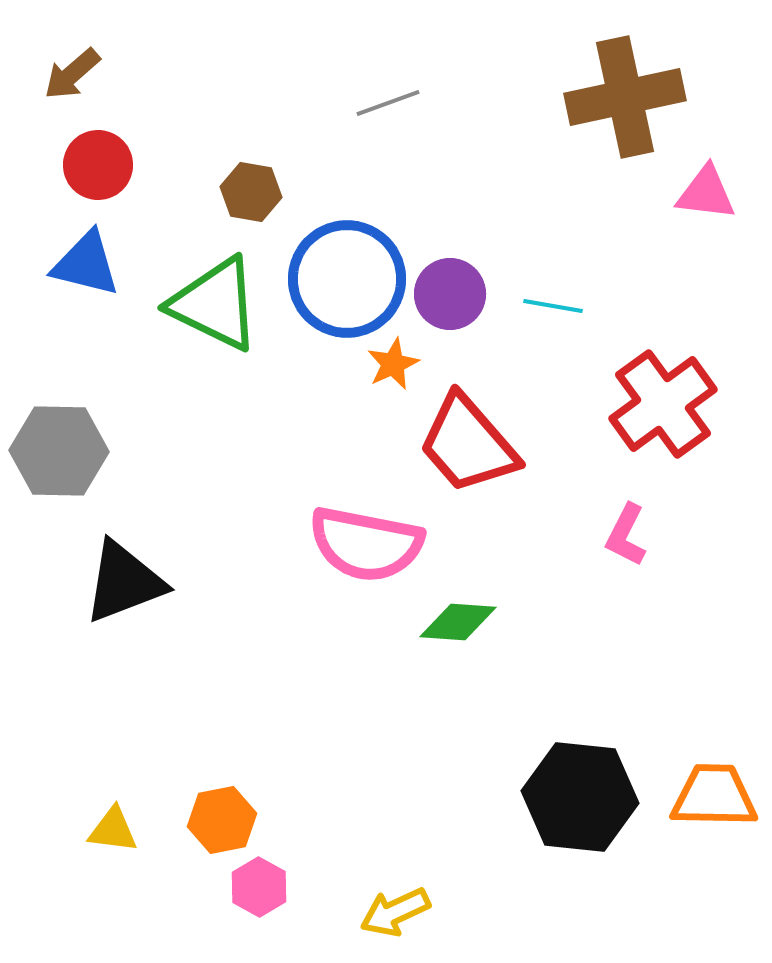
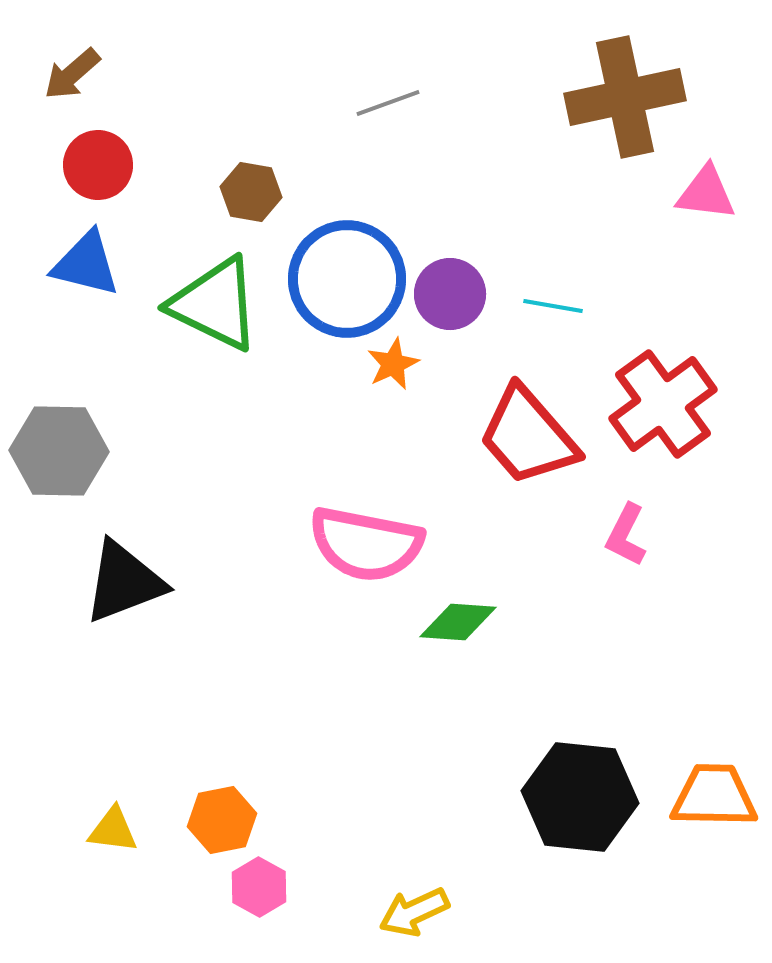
red trapezoid: moved 60 px right, 8 px up
yellow arrow: moved 19 px right
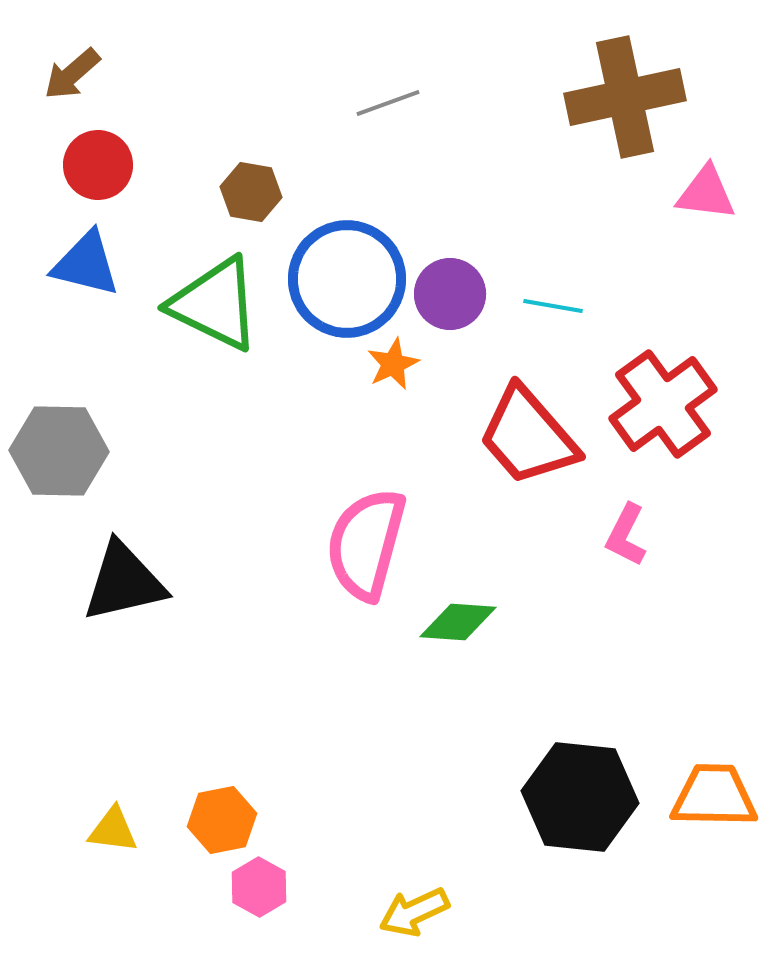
pink semicircle: rotated 94 degrees clockwise
black triangle: rotated 8 degrees clockwise
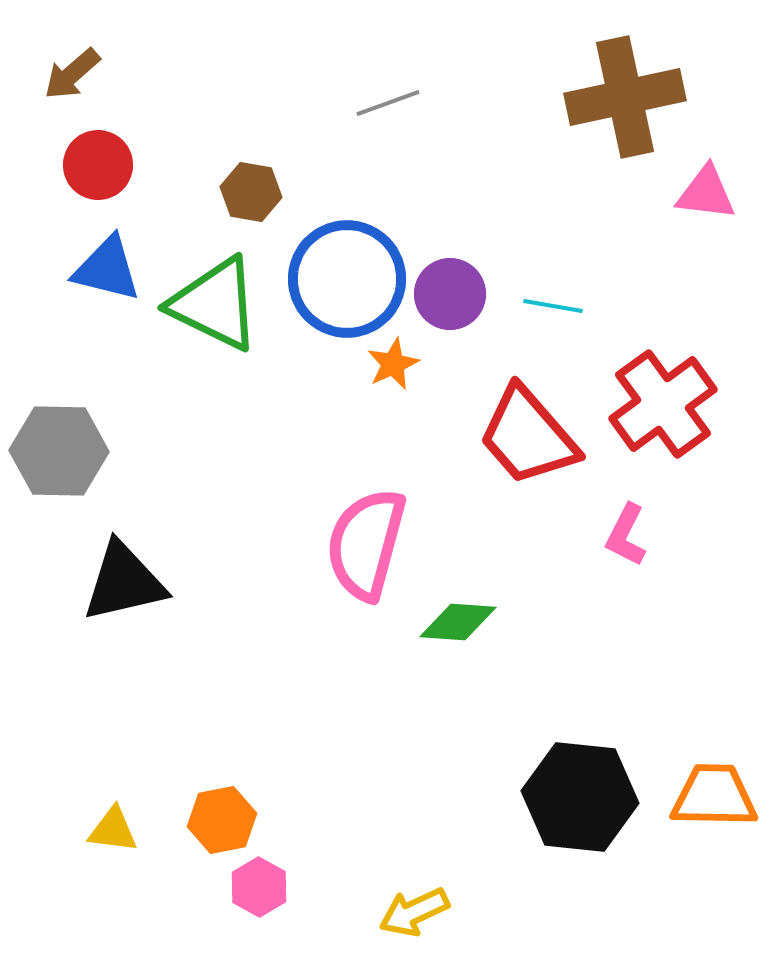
blue triangle: moved 21 px right, 5 px down
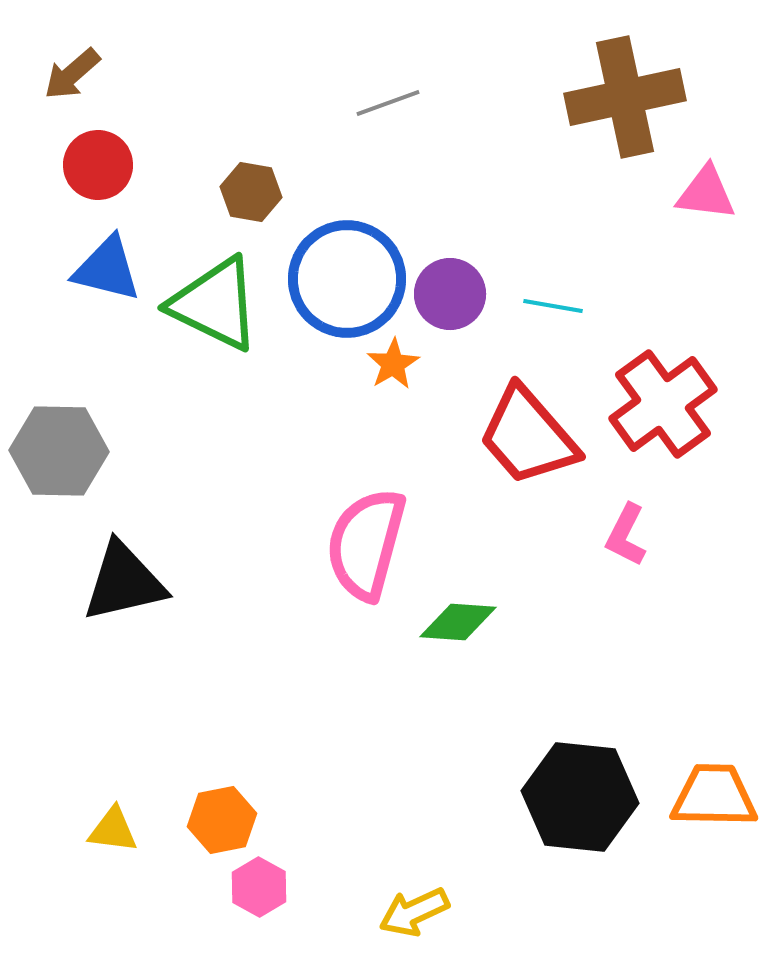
orange star: rotated 6 degrees counterclockwise
